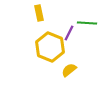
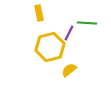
yellow hexagon: rotated 24 degrees clockwise
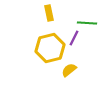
yellow rectangle: moved 10 px right
purple line: moved 5 px right, 5 px down
yellow hexagon: moved 1 px down
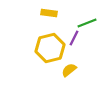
yellow rectangle: rotated 70 degrees counterclockwise
green line: rotated 24 degrees counterclockwise
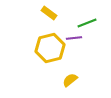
yellow rectangle: rotated 28 degrees clockwise
purple line: rotated 56 degrees clockwise
yellow semicircle: moved 1 px right, 10 px down
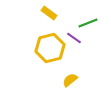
green line: moved 1 px right
purple line: rotated 42 degrees clockwise
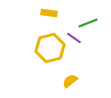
yellow rectangle: rotated 28 degrees counterclockwise
yellow semicircle: moved 1 px down
